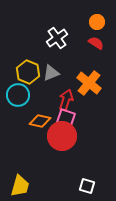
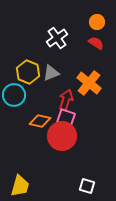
cyan circle: moved 4 px left
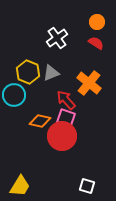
red arrow: rotated 60 degrees counterclockwise
yellow trapezoid: rotated 15 degrees clockwise
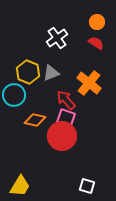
orange diamond: moved 5 px left, 1 px up
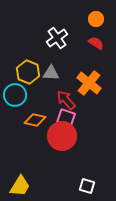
orange circle: moved 1 px left, 3 px up
gray triangle: rotated 24 degrees clockwise
cyan circle: moved 1 px right
